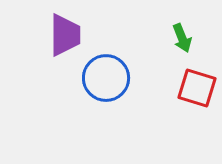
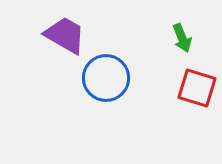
purple trapezoid: rotated 60 degrees counterclockwise
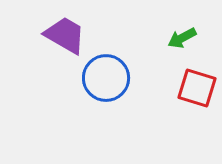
green arrow: rotated 84 degrees clockwise
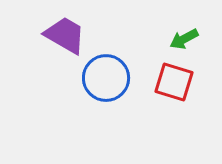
green arrow: moved 2 px right, 1 px down
red square: moved 23 px left, 6 px up
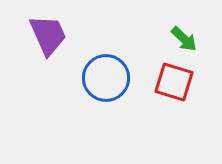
purple trapezoid: moved 17 px left; rotated 36 degrees clockwise
green arrow: rotated 108 degrees counterclockwise
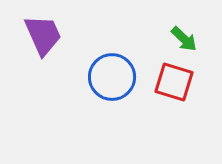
purple trapezoid: moved 5 px left
blue circle: moved 6 px right, 1 px up
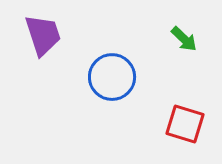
purple trapezoid: rotated 6 degrees clockwise
red square: moved 11 px right, 42 px down
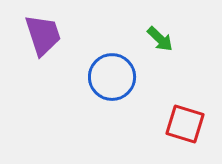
green arrow: moved 24 px left
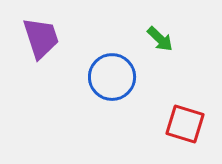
purple trapezoid: moved 2 px left, 3 px down
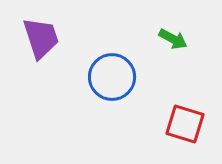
green arrow: moved 13 px right; rotated 16 degrees counterclockwise
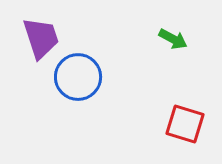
blue circle: moved 34 px left
